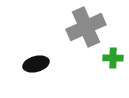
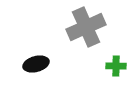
green cross: moved 3 px right, 8 px down
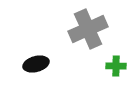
gray cross: moved 2 px right, 2 px down
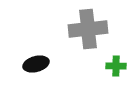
gray cross: rotated 18 degrees clockwise
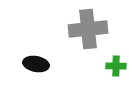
black ellipse: rotated 25 degrees clockwise
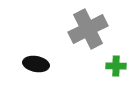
gray cross: rotated 21 degrees counterclockwise
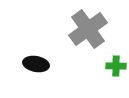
gray cross: rotated 9 degrees counterclockwise
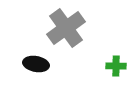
gray cross: moved 22 px left, 1 px up
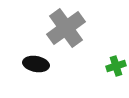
green cross: rotated 18 degrees counterclockwise
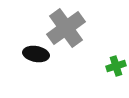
black ellipse: moved 10 px up
